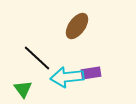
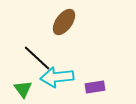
brown ellipse: moved 13 px left, 4 px up
purple rectangle: moved 4 px right, 14 px down
cyan arrow: moved 10 px left
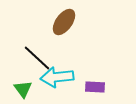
purple rectangle: rotated 12 degrees clockwise
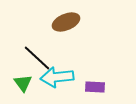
brown ellipse: moved 2 px right; rotated 32 degrees clockwise
green triangle: moved 6 px up
